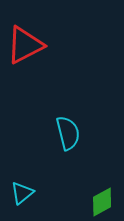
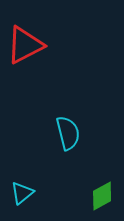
green diamond: moved 6 px up
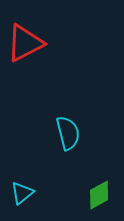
red triangle: moved 2 px up
green diamond: moved 3 px left, 1 px up
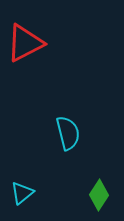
green diamond: rotated 28 degrees counterclockwise
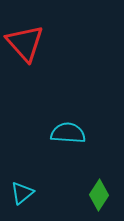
red triangle: rotated 45 degrees counterclockwise
cyan semicircle: rotated 72 degrees counterclockwise
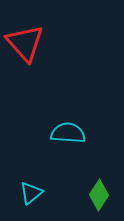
cyan triangle: moved 9 px right
